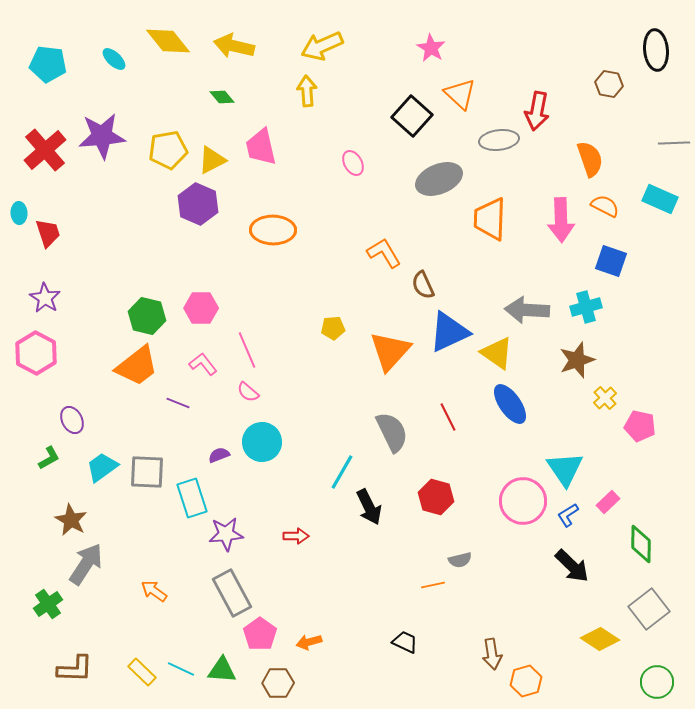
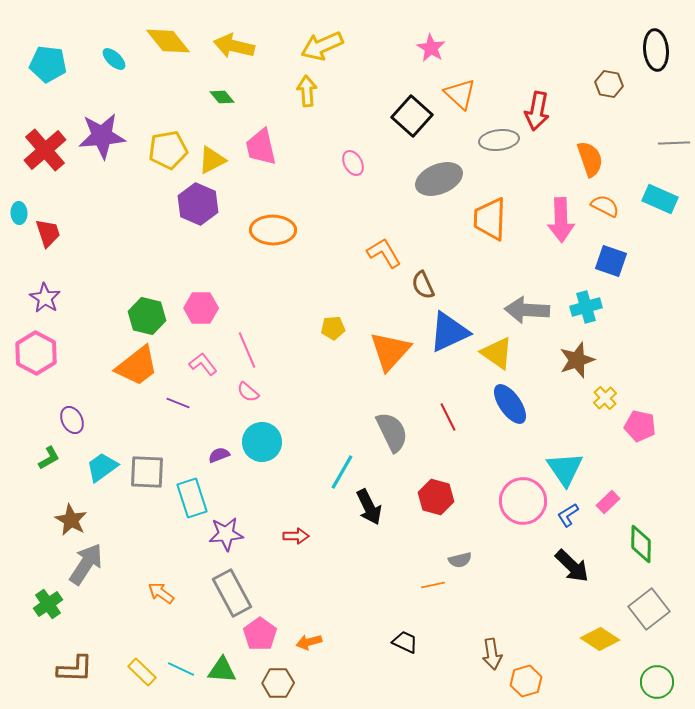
orange arrow at (154, 591): moved 7 px right, 2 px down
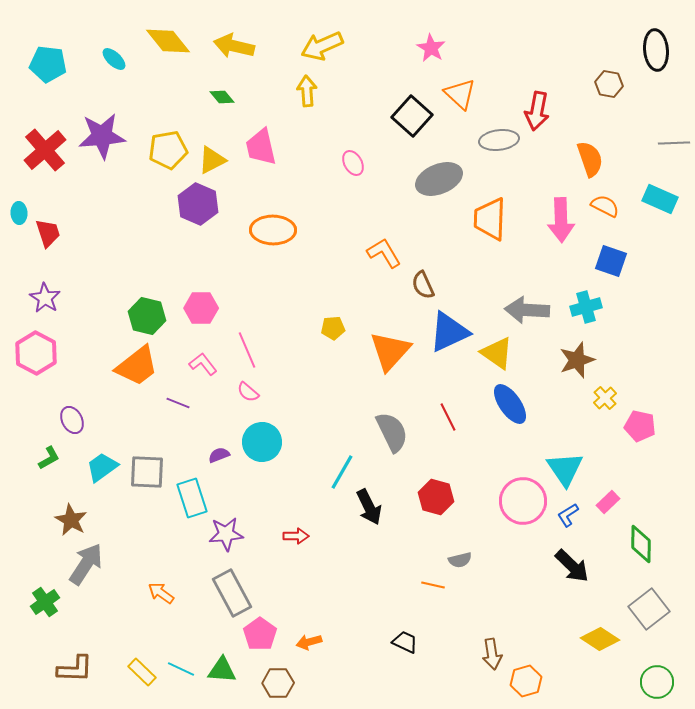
orange line at (433, 585): rotated 25 degrees clockwise
green cross at (48, 604): moved 3 px left, 2 px up
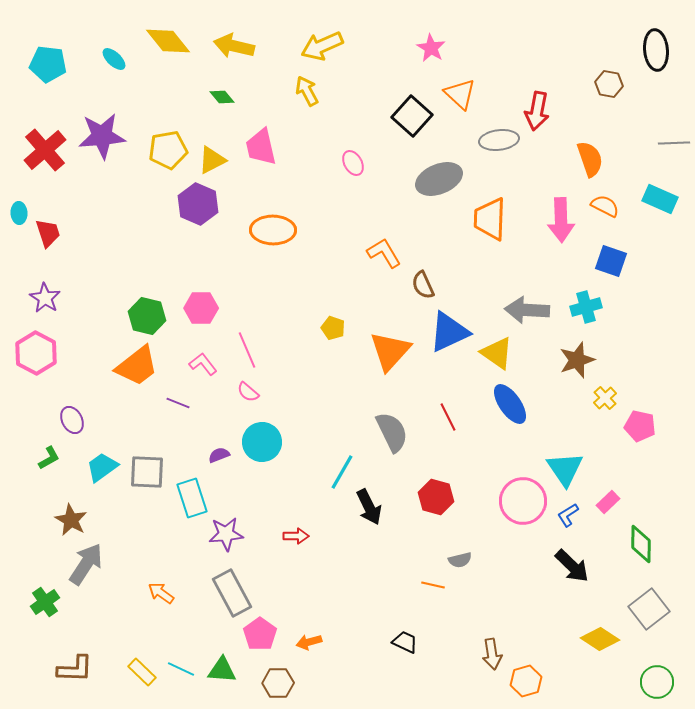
yellow arrow at (307, 91): rotated 24 degrees counterclockwise
yellow pentagon at (333, 328): rotated 25 degrees clockwise
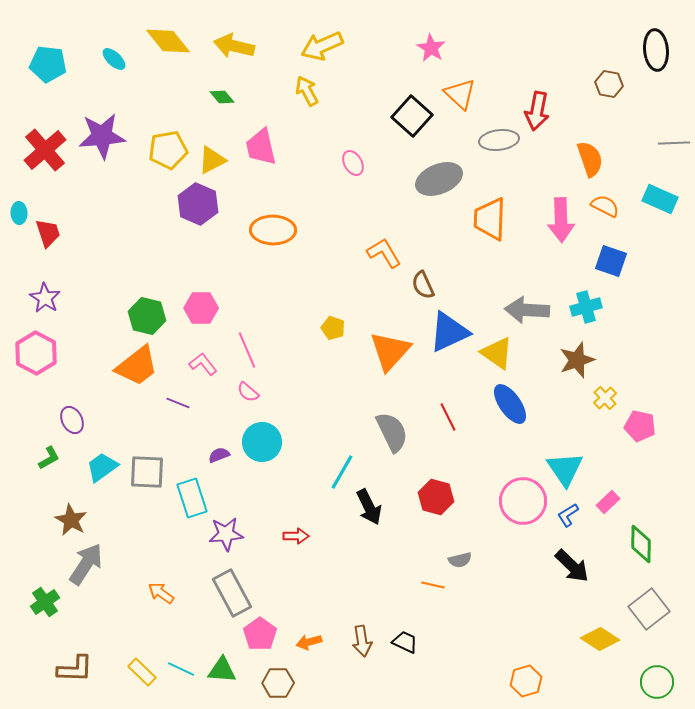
brown arrow at (492, 654): moved 130 px left, 13 px up
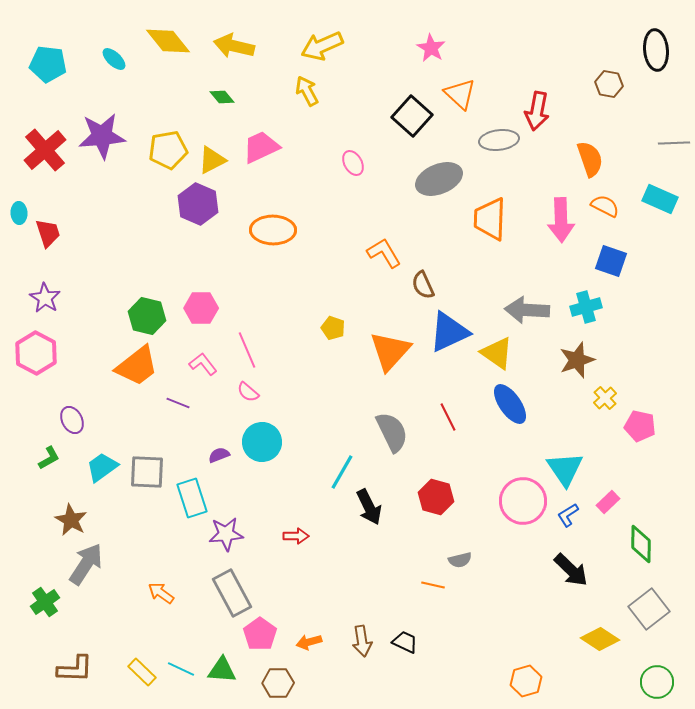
pink trapezoid at (261, 147): rotated 78 degrees clockwise
black arrow at (572, 566): moved 1 px left, 4 px down
